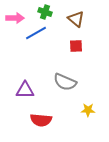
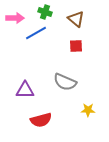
red semicircle: rotated 20 degrees counterclockwise
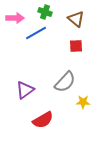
gray semicircle: rotated 70 degrees counterclockwise
purple triangle: rotated 36 degrees counterclockwise
yellow star: moved 5 px left, 8 px up
red semicircle: moved 2 px right; rotated 15 degrees counterclockwise
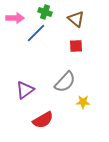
blue line: rotated 15 degrees counterclockwise
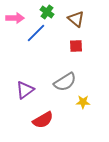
green cross: moved 2 px right; rotated 16 degrees clockwise
gray semicircle: rotated 15 degrees clockwise
